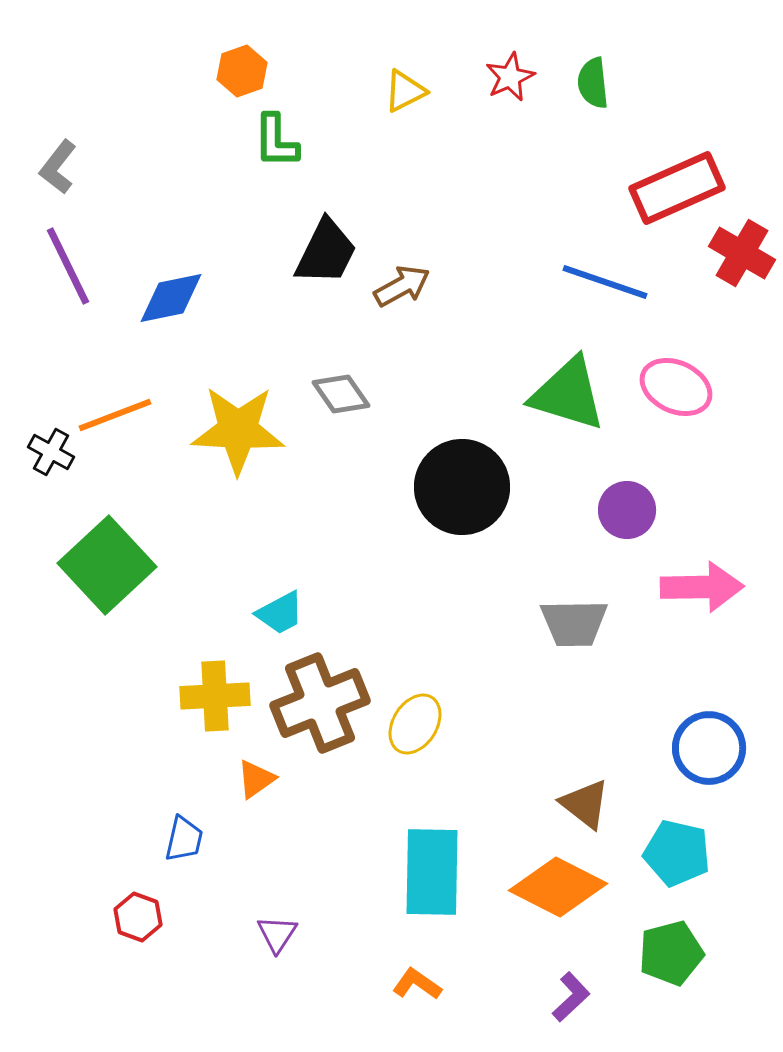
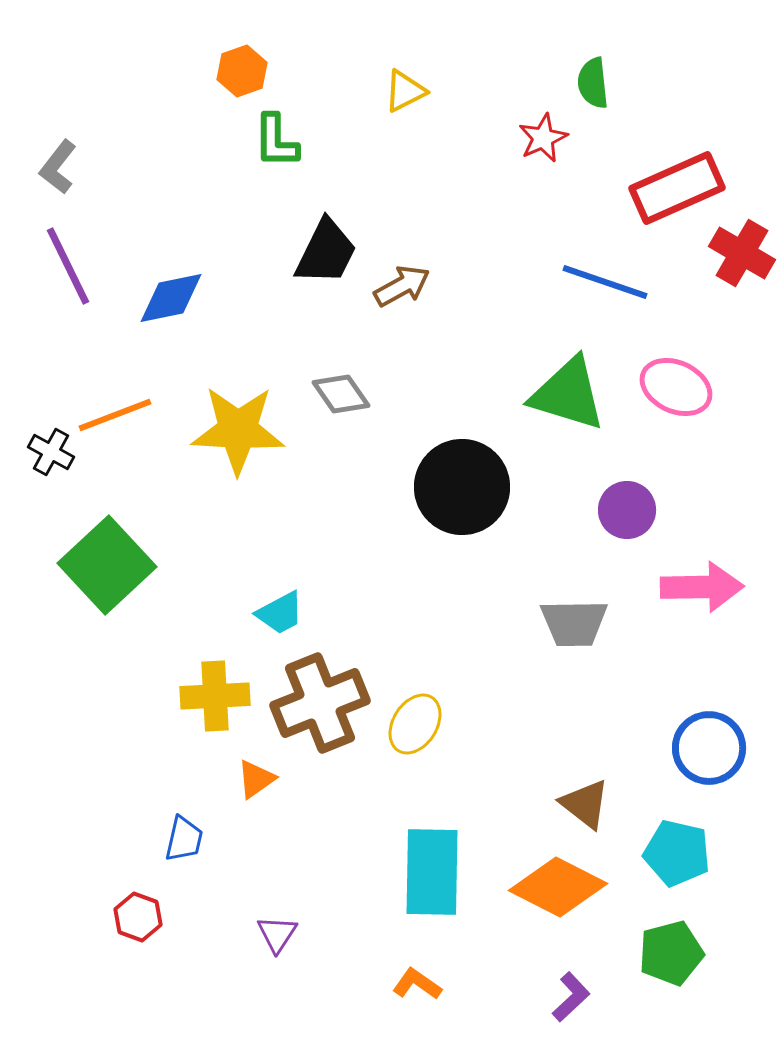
red star: moved 33 px right, 61 px down
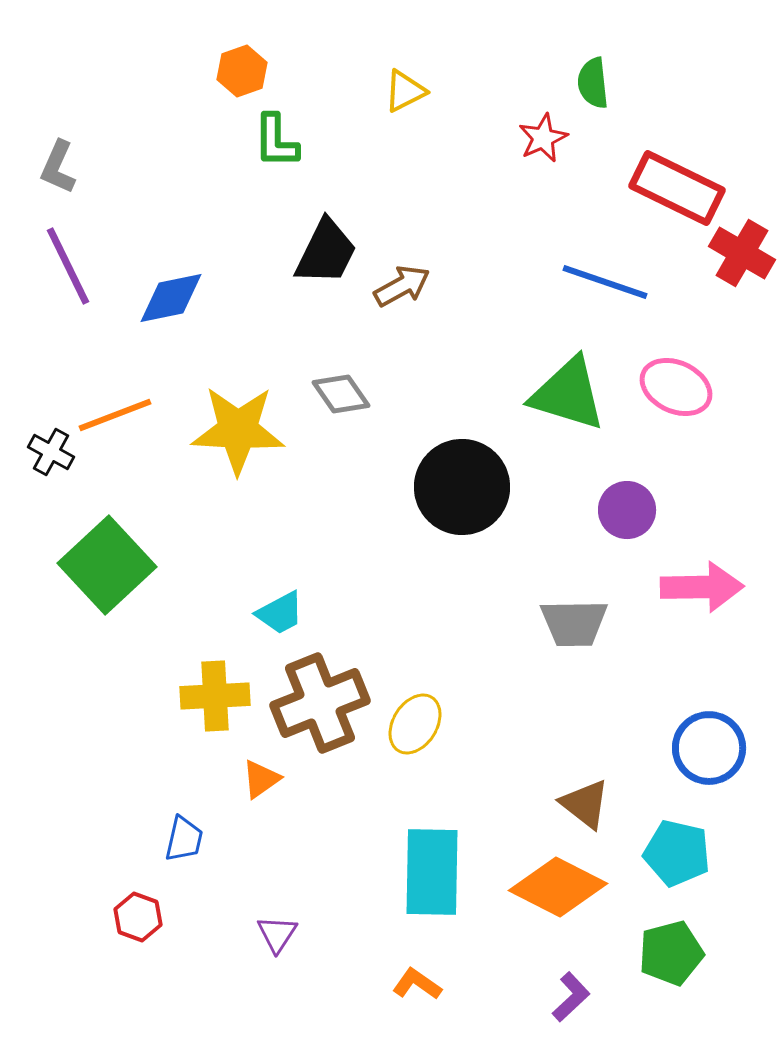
gray L-shape: rotated 14 degrees counterclockwise
red rectangle: rotated 50 degrees clockwise
orange triangle: moved 5 px right
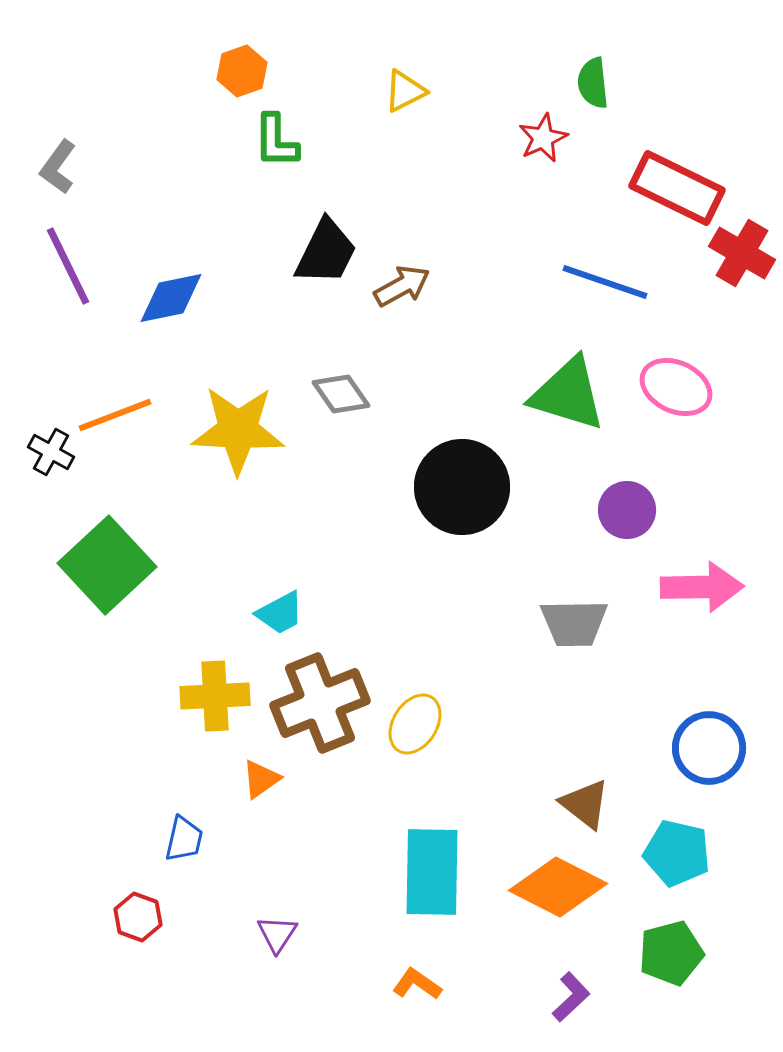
gray L-shape: rotated 12 degrees clockwise
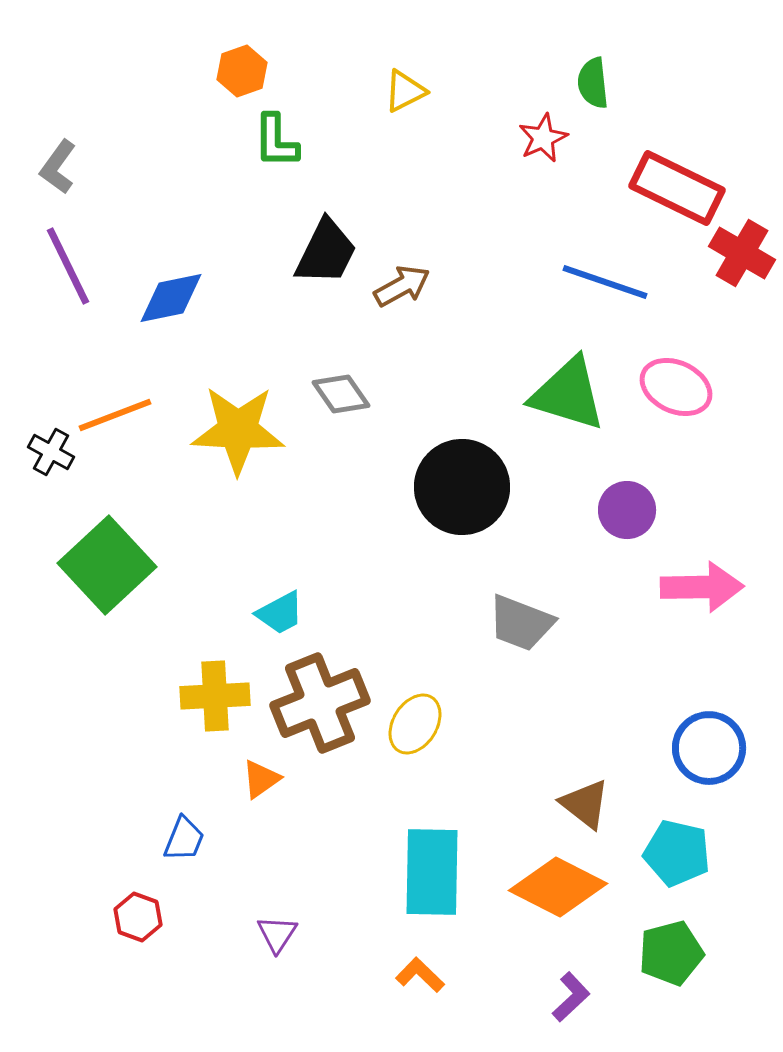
gray trapezoid: moved 53 px left; rotated 22 degrees clockwise
blue trapezoid: rotated 9 degrees clockwise
orange L-shape: moved 3 px right, 9 px up; rotated 9 degrees clockwise
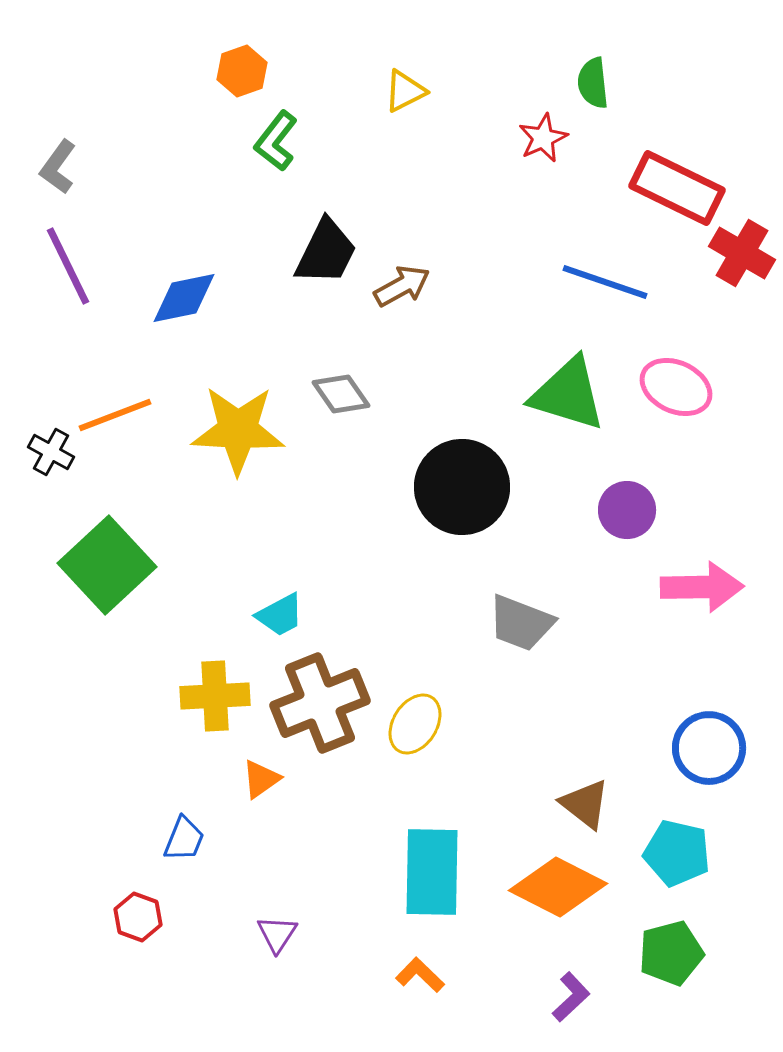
green L-shape: rotated 38 degrees clockwise
blue diamond: moved 13 px right
cyan trapezoid: moved 2 px down
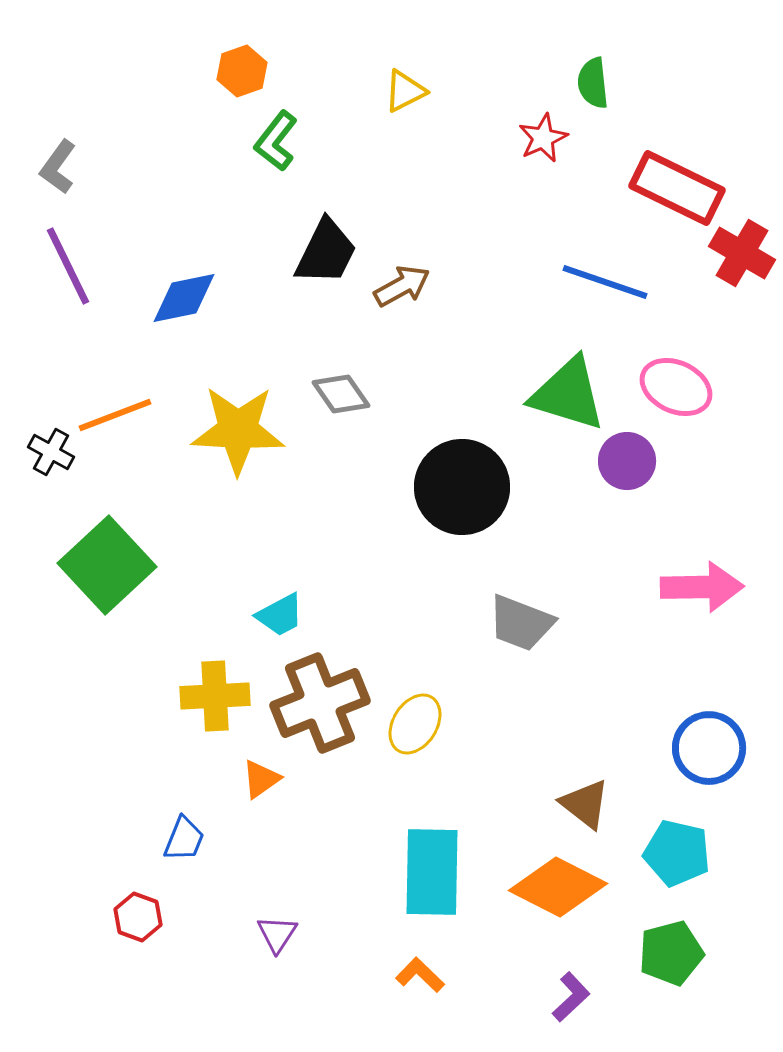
purple circle: moved 49 px up
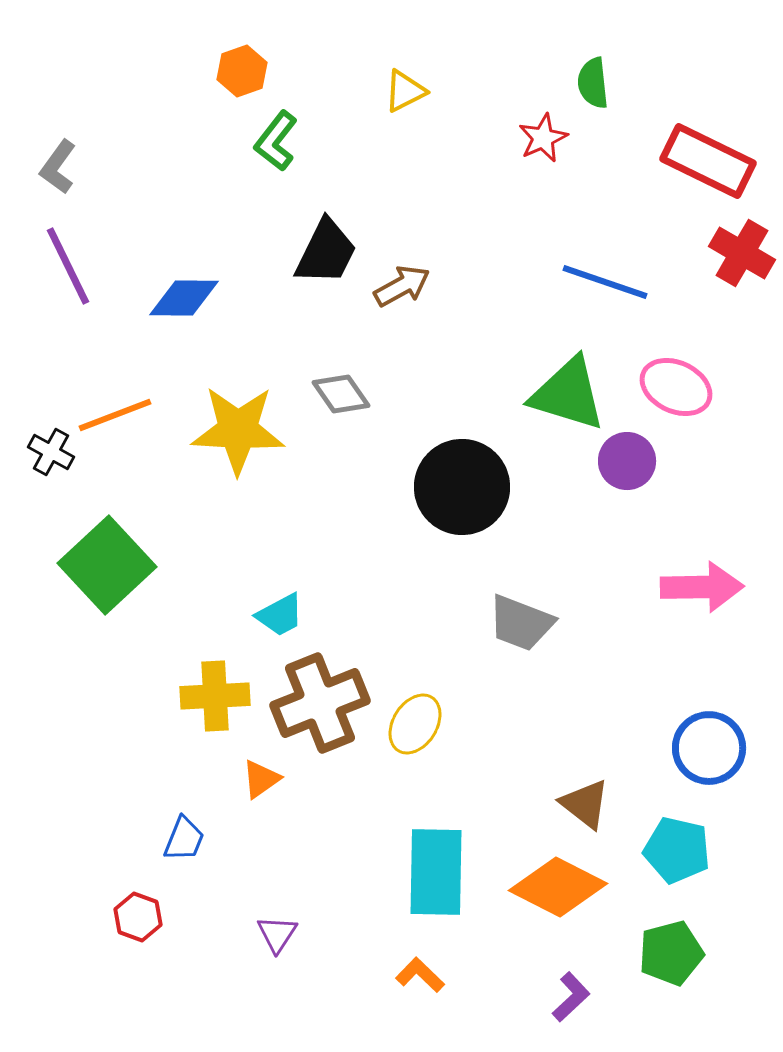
red rectangle: moved 31 px right, 27 px up
blue diamond: rotated 12 degrees clockwise
cyan pentagon: moved 3 px up
cyan rectangle: moved 4 px right
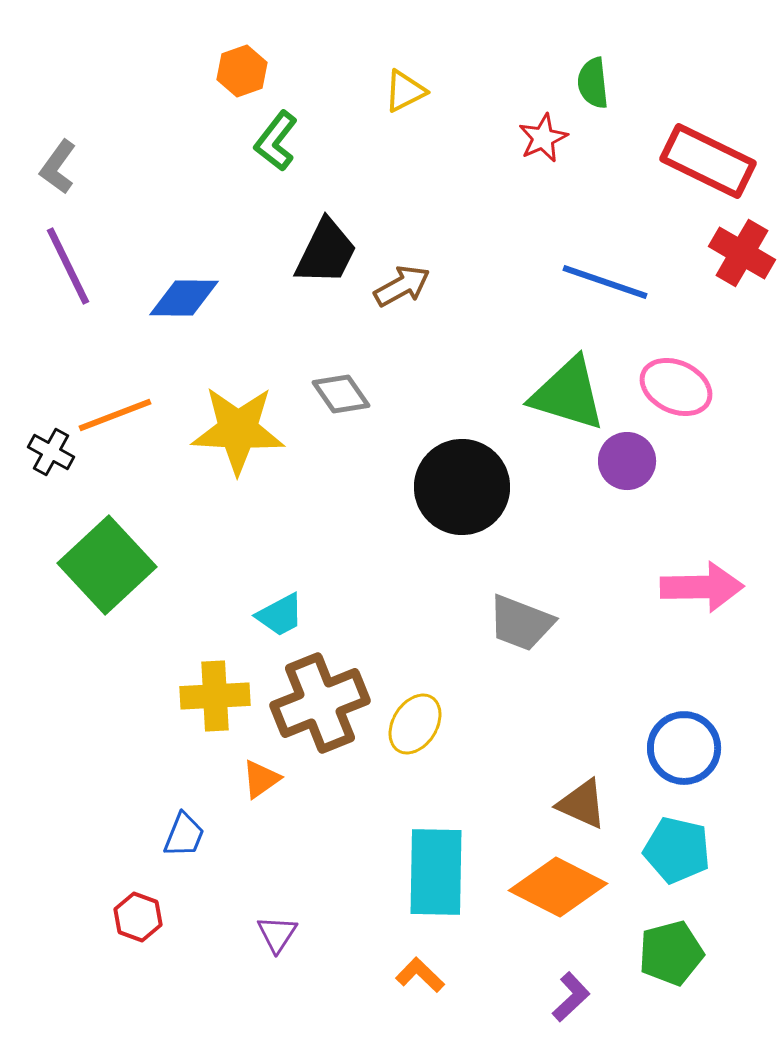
blue circle: moved 25 px left
brown triangle: moved 3 px left; rotated 14 degrees counterclockwise
blue trapezoid: moved 4 px up
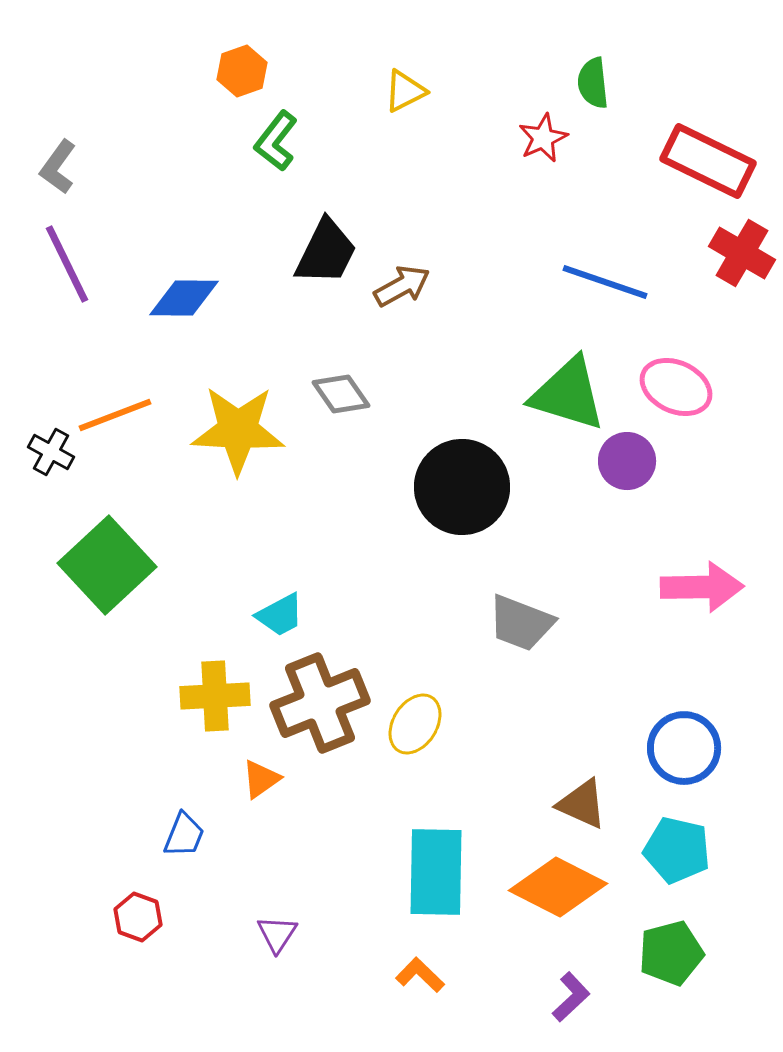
purple line: moved 1 px left, 2 px up
